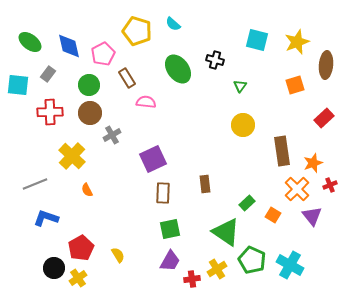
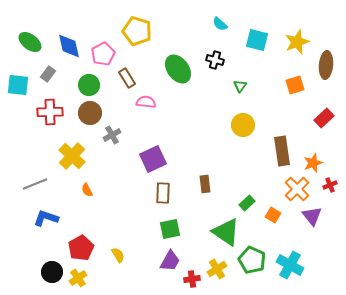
cyan semicircle at (173, 24): moved 47 px right
black circle at (54, 268): moved 2 px left, 4 px down
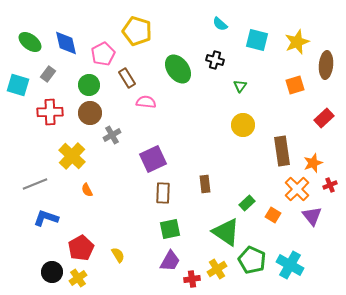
blue diamond at (69, 46): moved 3 px left, 3 px up
cyan square at (18, 85): rotated 10 degrees clockwise
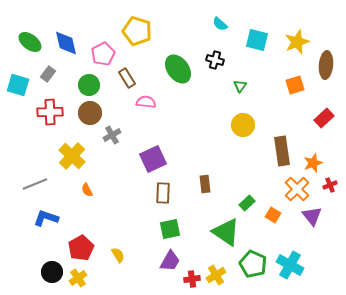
green pentagon at (252, 260): moved 1 px right, 4 px down
yellow cross at (217, 269): moved 1 px left, 6 px down
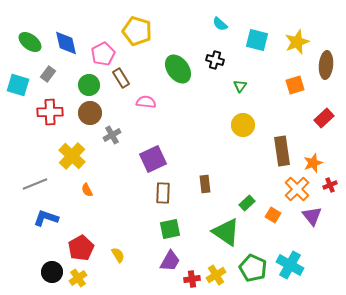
brown rectangle at (127, 78): moved 6 px left
green pentagon at (253, 264): moved 4 px down
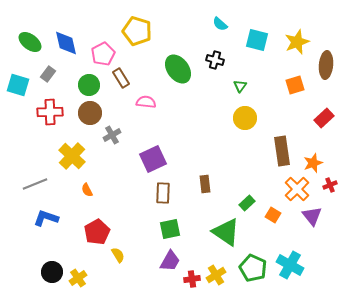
yellow circle at (243, 125): moved 2 px right, 7 px up
red pentagon at (81, 248): moved 16 px right, 16 px up
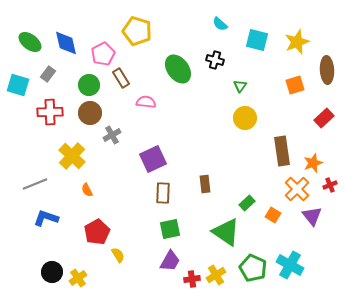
brown ellipse at (326, 65): moved 1 px right, 5 px down; rotated 8 degrees counterclockwise
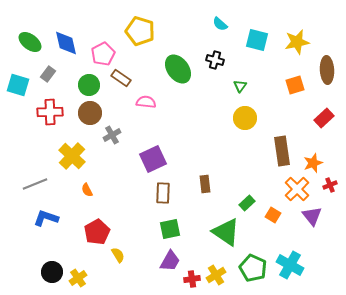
yellow pentagon at (137, 31): moved 3 px right
yellow star at (297, 42): rotated 10 degrees clockwise
brown rectangle at (121, 78): rotated 24 degrees counterclockwise
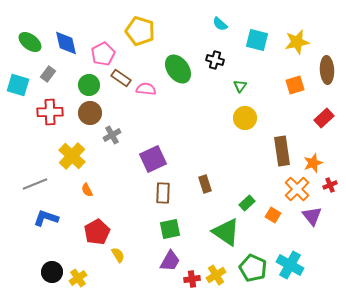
pink semicircle at (146, 102): moved 13 px up
brown rectangle at (205, 184): rotated 12 degrees counterclockwise
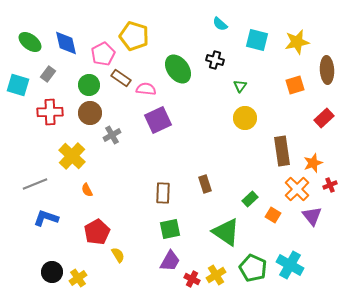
yellow pentagon at (140, 31): moved 6 px left, 5 px down
purple square at (153, 159): moved 5 px right, 39 px up
green rectangle at (247, 203): moved 3 px right, 4 px up
red cross at (192, 279): rotated 35 degrees clockwise
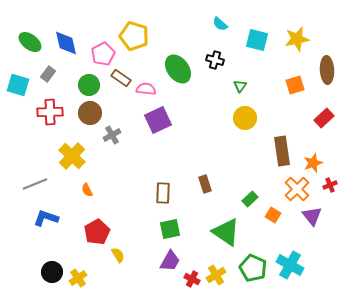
yellow star at (297, 42): moved 3 px up
